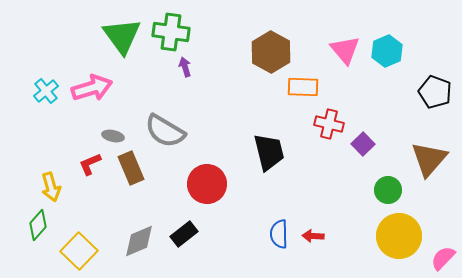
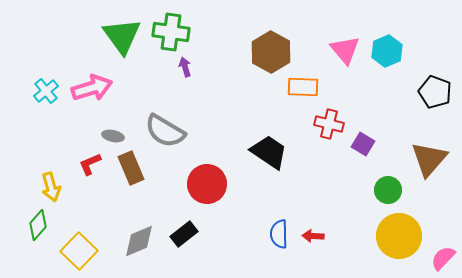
purple square: rotated 15 degrees counterclockwise
black trapezoid: rotated 42 degrees counterclockwise
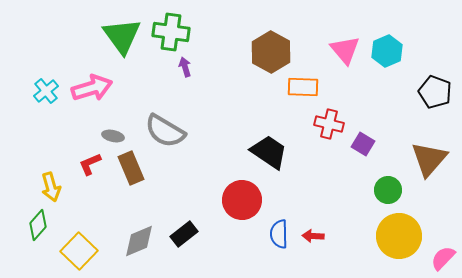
red circle: moved 35 px right, 16 px down
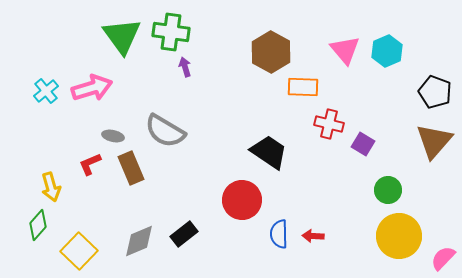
brown triangle: moved 5 px right, 18 px up
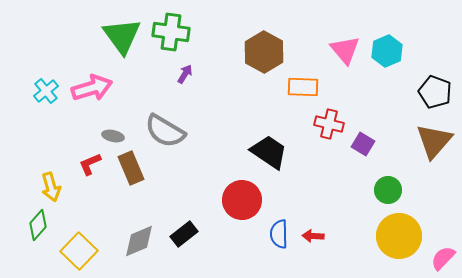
brown hexagon: moved 7 px left
purple arrow: moved 7 px down; rotated 48 degrees clockwise
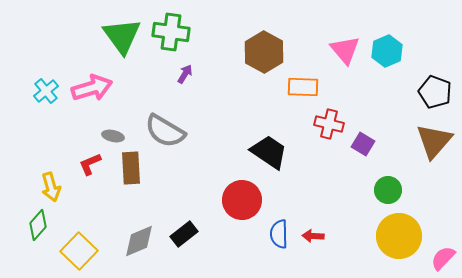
brown rectangle: rotated 20 degrees clockwise
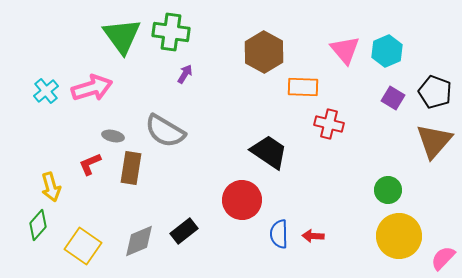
purple square: moved 30 px right, 46 px up
brown rectangle: rotated 12 degrees clockwise
black rectangle: moved 3 px up
yellow square: moved 4 px right, 5 px up; rotated 9 degrees counterclockwise
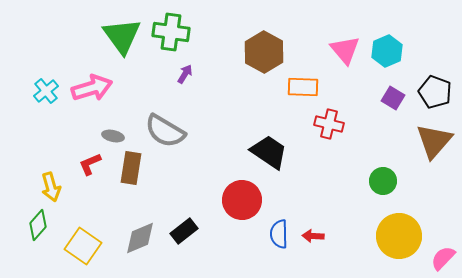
green circle: moved 5 px left, 9 px up
gray diamond: moved 1 px right, 3 px up
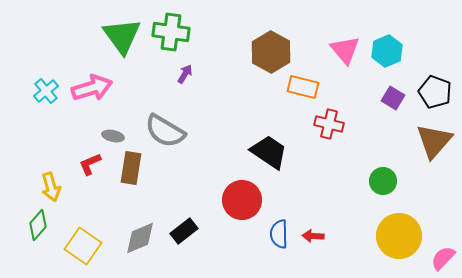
brown hexagon: moved 7 px right
orange rectangle: rotated 12 degrees clockwise
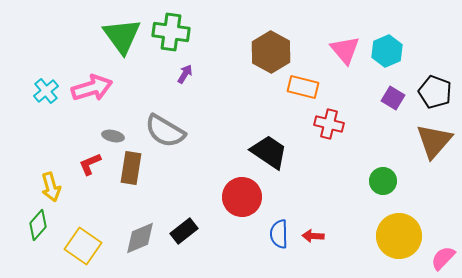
red circle: moved 3 px up
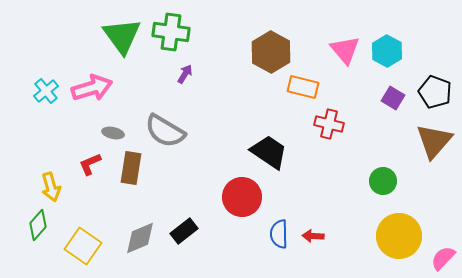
cyan hexagon: rotated 8 degrees counterclockwise
gray ellipse: moved 3 px up
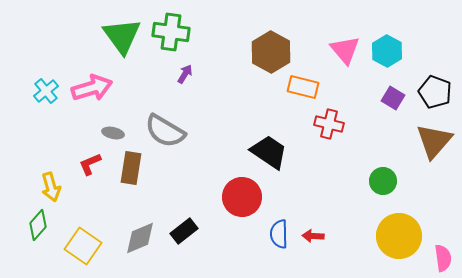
pink semicircle: rotated 128 degrees clockwise
